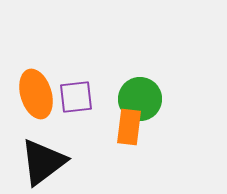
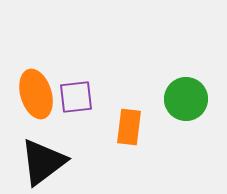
green circle: moved 46 px right
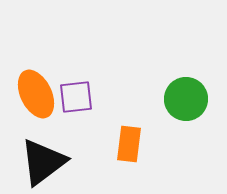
orange ellipse: rotated 9 degrees counterclockwise
orange rectangle: moved 17 px down
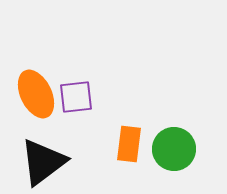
green circle: moved 12 px left, 50 px down
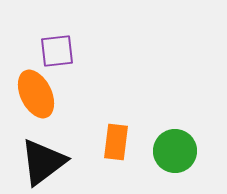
purple square: moved 19 px left, 46 px up
orange rectangle: moved 13 px left, 2 px up
green circle: moved 1 px right, 2 px down
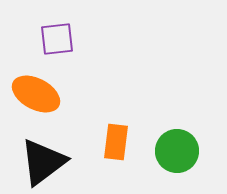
purple square: moved 12 px up
orange ellipse: rotated 36 degrees counterclockwise
green circle: moved 2 px right
